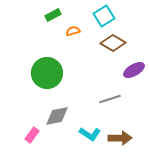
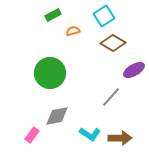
green circle: moved 3 px right
gray line: moved 1 px right, 2 px up; rotated 30 degrees counterclockwise
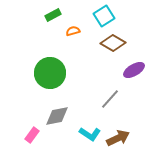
gray line: moved 1 px left, 2 px down
brown arrow: moved 2 px left; rotated 25 degrees counterclockwise
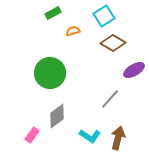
green rectangle: moved 2 px up
gray diamond: rotated 25 degrees counterclockwise
cyan L-shape: moved 2 px down
brown arrow: rotated 50 degrees counterclockwise
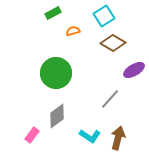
green circle: moved 6 px right
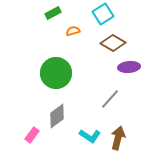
cyan square: moved 1 px left, 2 px up
purple ellipse: moved 5 px left, 3 px up; rotated 25 degrees clockwise
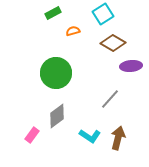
purple ellipse: moved 2 px right, 1 px up
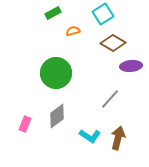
pink rectangle: moved 7 px left, 11 px up; rotated 14 degrees counterclockwise
